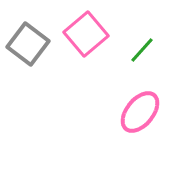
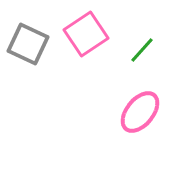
pink square: rotated 6 degrees clockwise
gray square: rotated 12 degrees counterclockwise
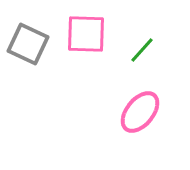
pink square: rotated 36 degrees clockwise
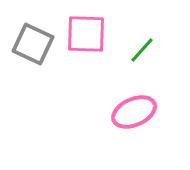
gray square: moved 5 px right
pink ellipse: moved 6 px left; rotated 27 degrees clockwise
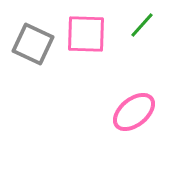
green line: moved 25 px up
pink ellipse: rotated 15 degrees counterclockwise
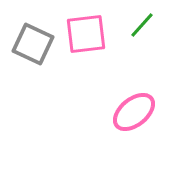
pink square: rotated 9 degrees counterclockwise
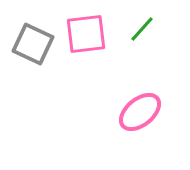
green line: moved 4 px down
pink ellipse: moved 6 px right
